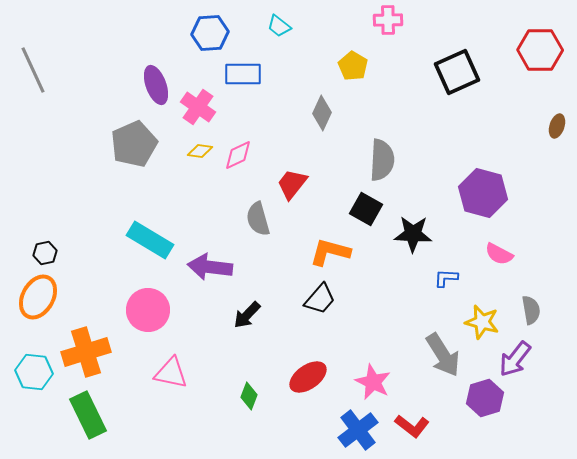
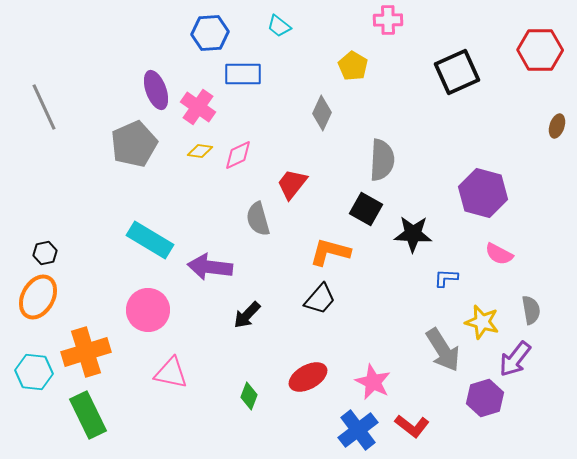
gray line at (33, 70): moved 11 px right, 37 px down
purple ellipse at (156, 85): moved 5 px down
gray arrow at (443, 355): moved 5 px up
red ellipse at (308, 377): rotated 6 degrees clockwise
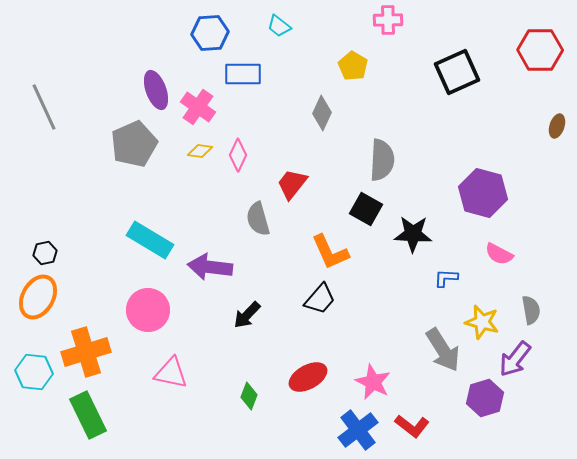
pink diamond at (238, 155): rotated 40 degrees counterclockwise
orange L-shape at (330, 252): rotated 129 degrees counterclockwise
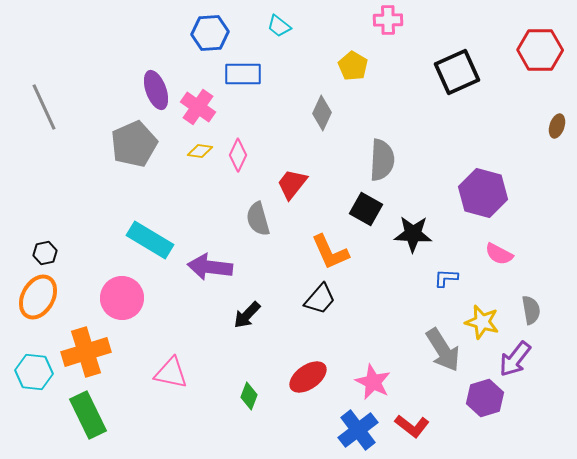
pink circle at (148, 310): moved 26 px left, 12 px up
red ellipse at (308, 377): rotated 6 degrees counterclockwise
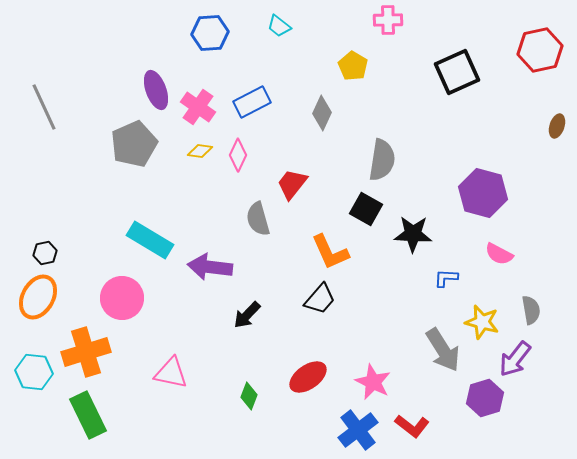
red hexagon at (540, 50): rotated 12 degrees counterclockwise
blue rectangle at (243, 74): moved 9 px right, 28 px down; rotated 27 degrees counterclockwise
gray semicircle at (382, 160): rotated 6 degrees clockwise
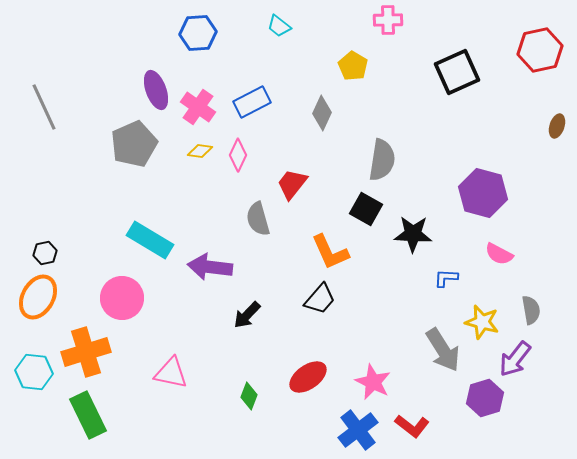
blue hexagon at (210, 33): moved 12 px left
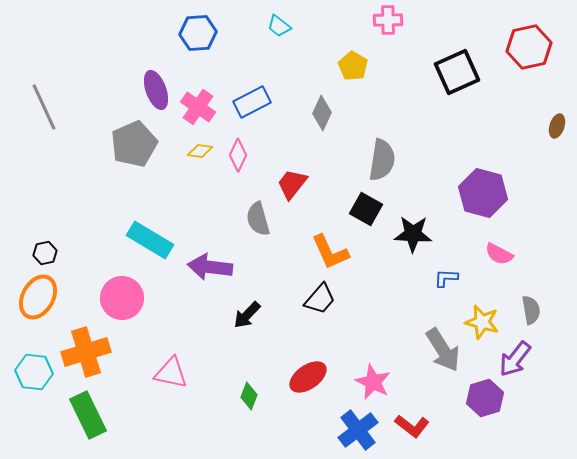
red hexagon at (540, 50): moved 11 px left, 3 px up
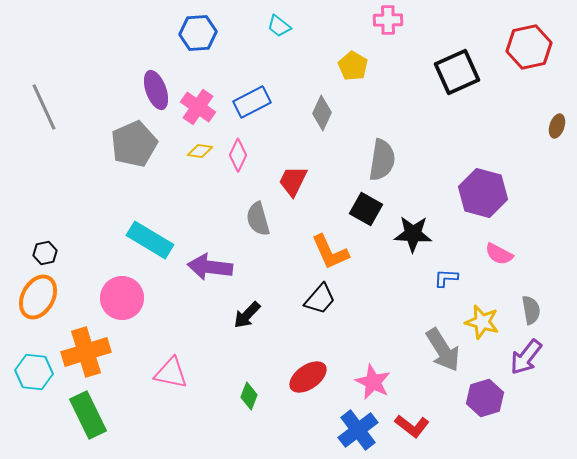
red trapezoid at (292, 184): moved 1 px right, 3 px up; rotated 12 degrees counterclockwise
purple arrow at (515, 359): moved 11 px right, 2 px up
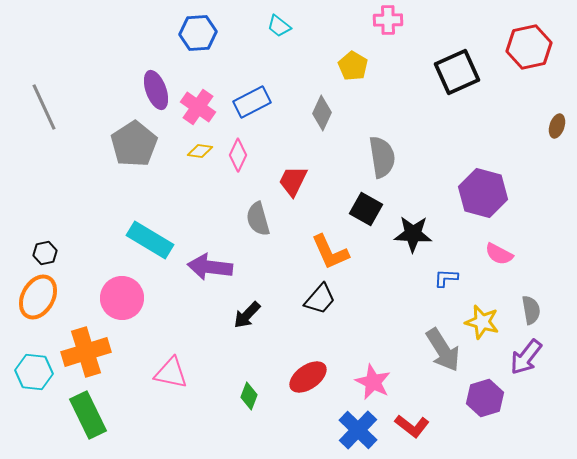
gray pentagon at (134, 144): rotated 9 degrees counterclockwise
gray semicircle at (382, 160): moved 3 px up; rotated 18 degrees counterclockwise
blue cross at (358, 430): rotated 9 degrees counterclockwise
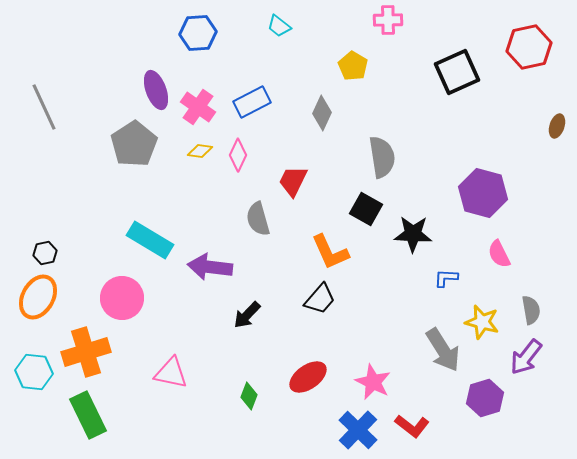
pink semicircle at (499, 254): rotated 36 degrees clockwise
